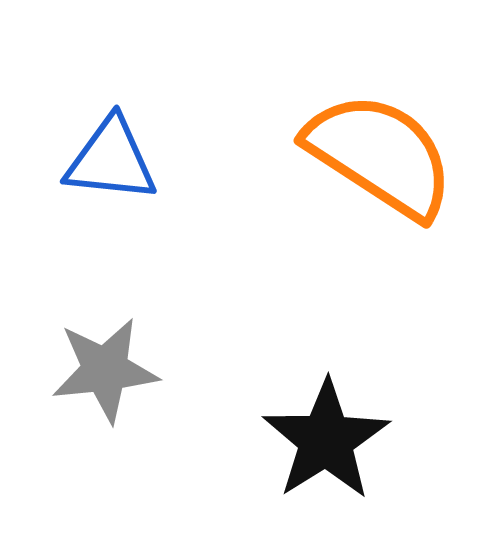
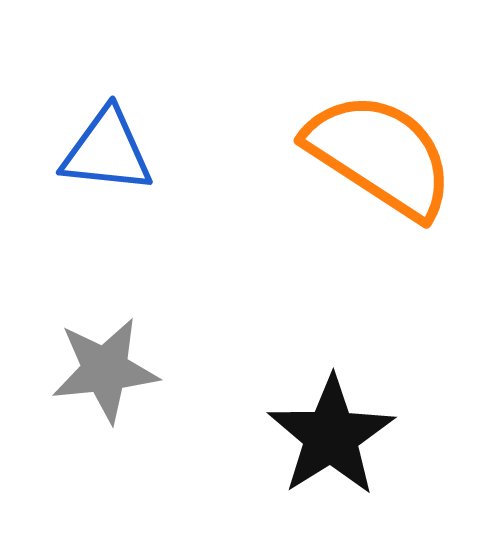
blue triangle: moved 4 px left, 9 px up
black star: moved 5 px right, 4 px up
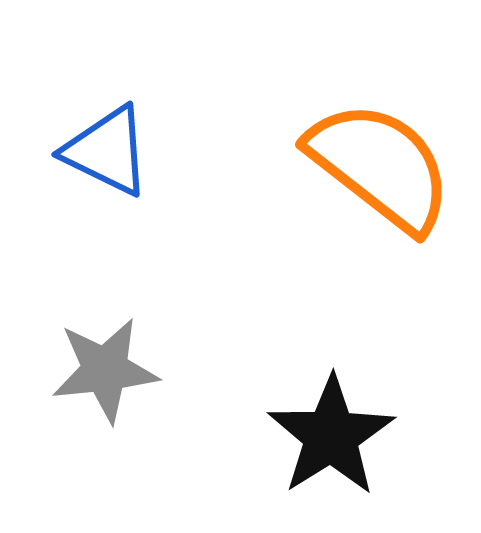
blue triangle: rotated 20 degrees clockwise
orange semicircle: moved 11 px down; rotated 5 degrees clockwise
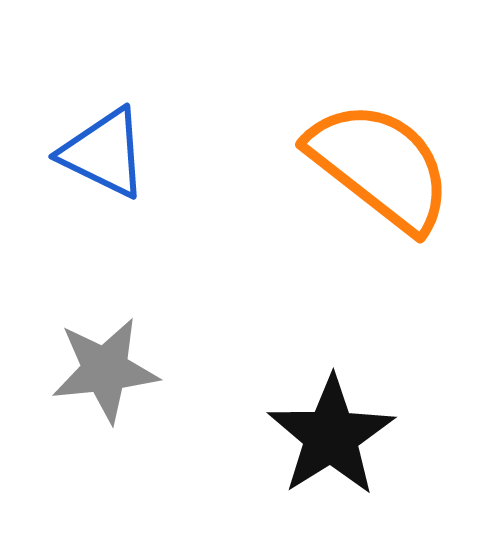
blue triangle: moved 3 px left, 2 px down
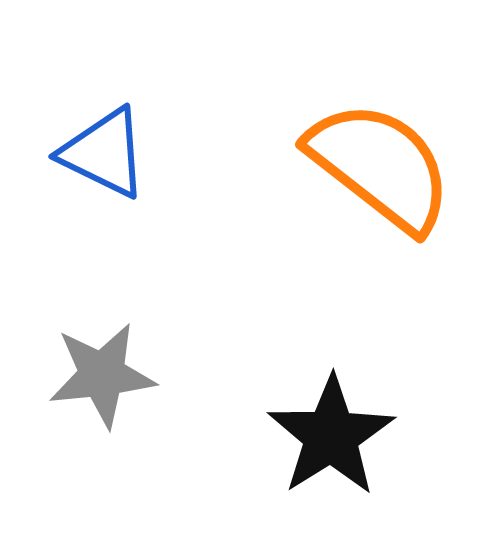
gray star: moved 3 px left, 5 px down
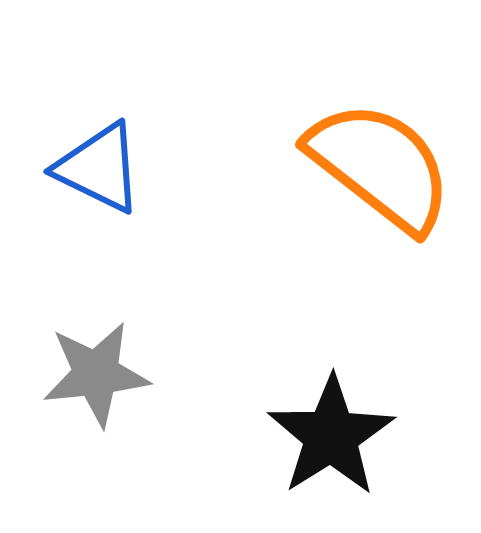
blue triangle: moved 5 px left, 15 px down
gray star: moved 6 px left, 1 px up
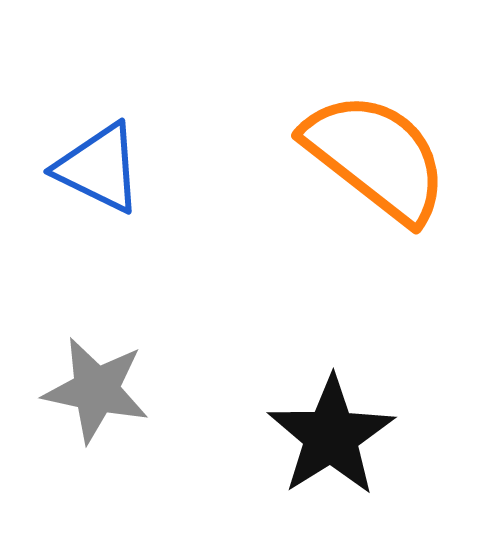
orange semicircle: moved 4 px left, 9 px up
gray star: moved 16 px down; rotated 18 degrees clockwise
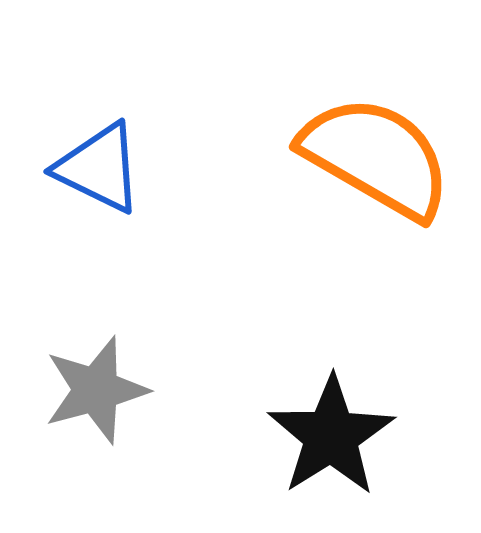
orange semicircle: rotated 8 degrees counterclockwise
gray star: rotated 27 degrees counterclockwise
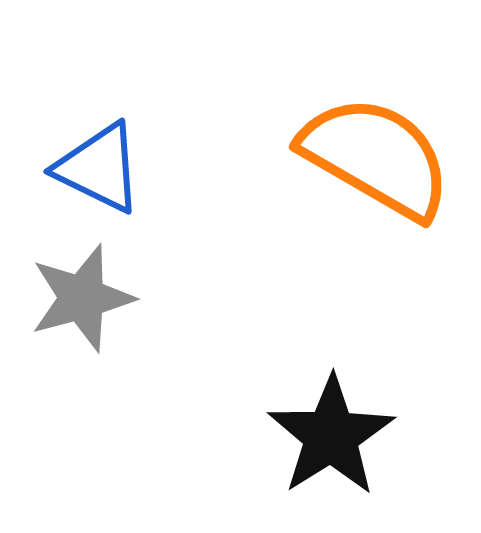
gray star: moved 14 px left, 92 px up
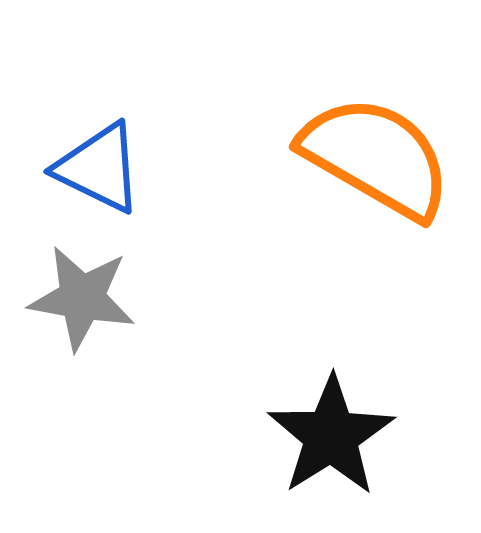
gray star: rotated 25 degrees clockwise
